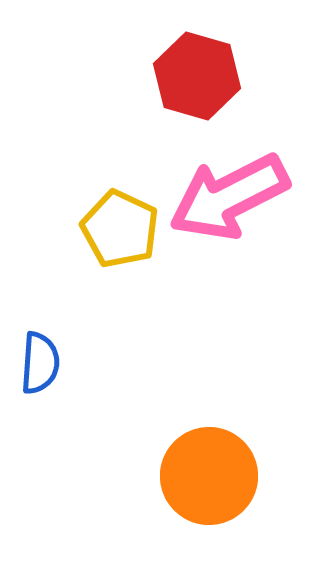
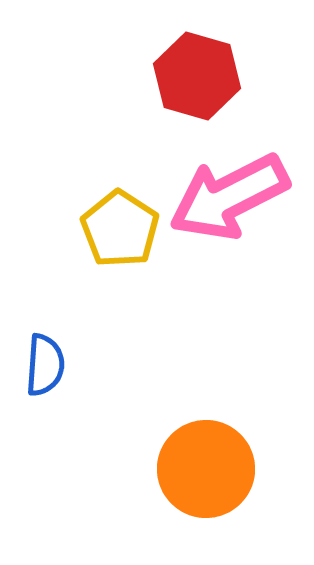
yellow pentagon: rotated 8 degrees clockwise
blue semicircle: moved 5 px right, 2 px down
orange circle: moved 3 px left, 7 px up
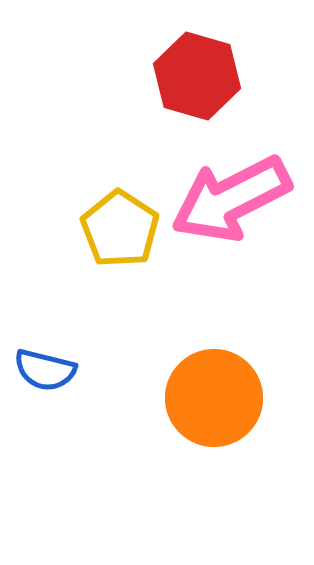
pink arrow: moved 2 px right, 2 px down
blue semicircle: moved 5 px down; rotated 100 degrees clockwise
orange circle: moved 8 px right, 71 px up
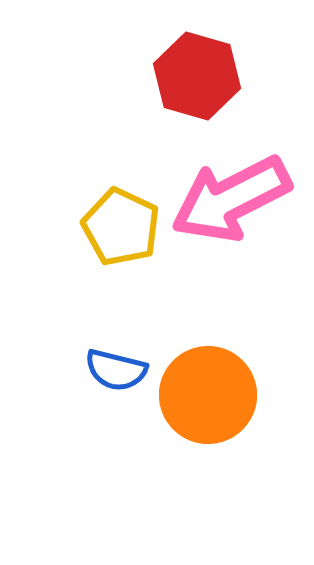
yellow pentagon: moved 1 px right, 2 px up; rotated 8 degrees counterclockwise
blue semicircle: moved 71 px right
orange circle: moved 6 px left, 3 px up
